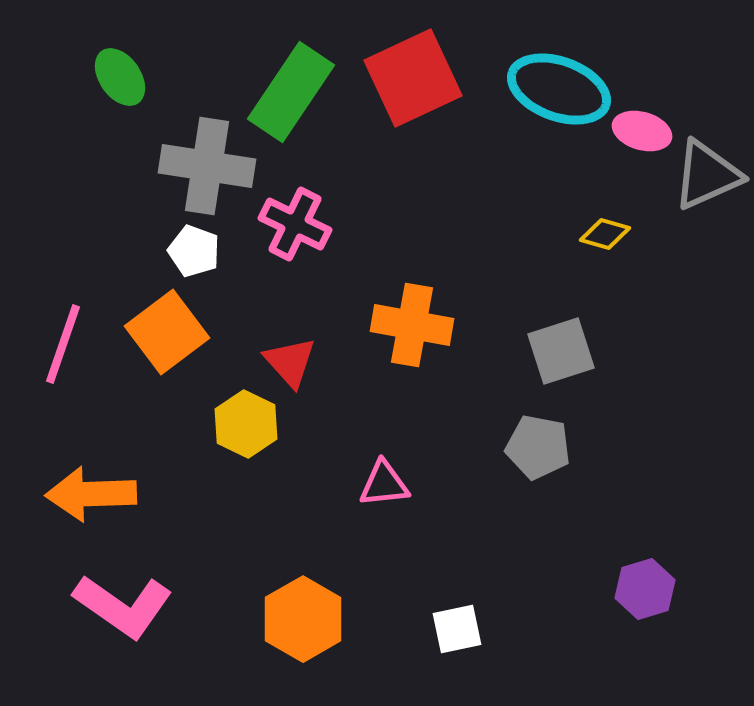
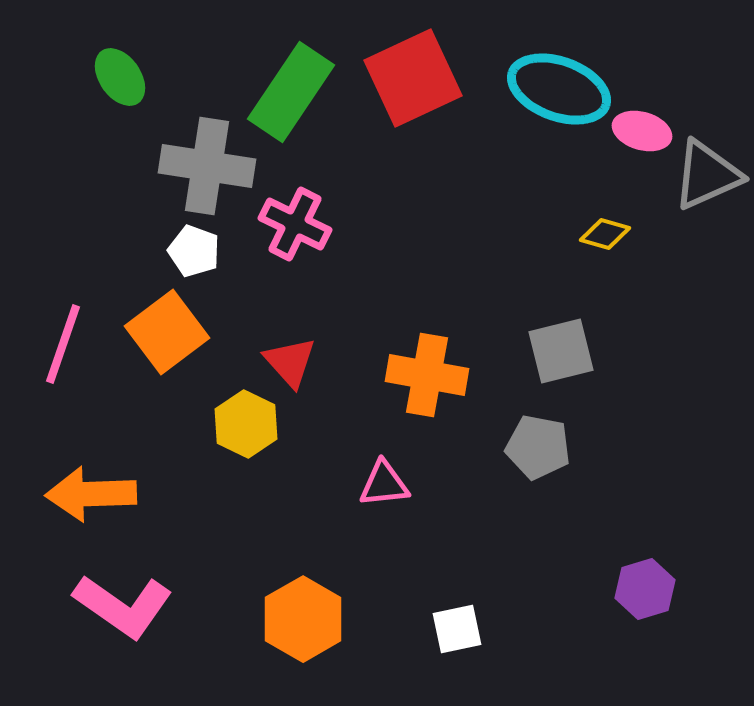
orange cross: moved 15 px right, 50 px down
gray square: rotated 4 degrees clockwise
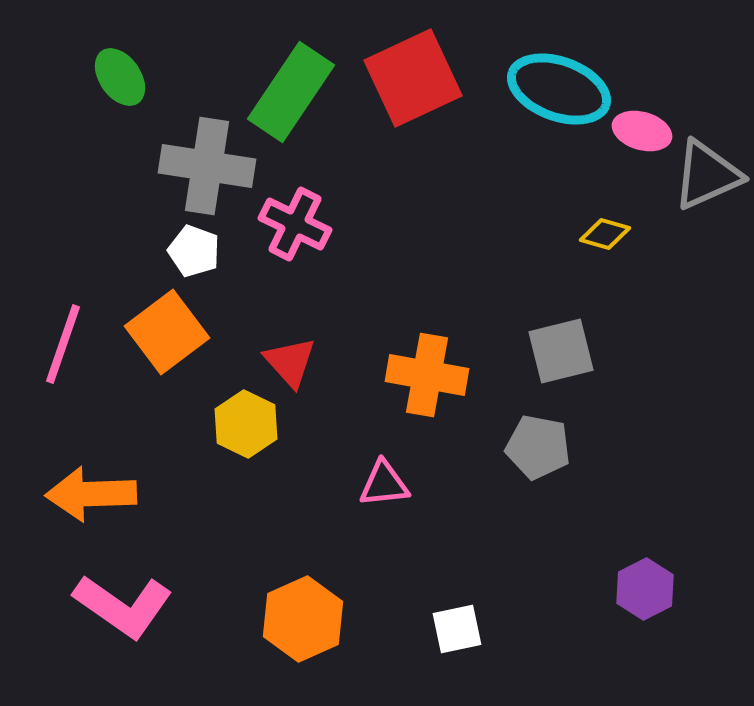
purple hexagon: rotated 10 degrees counterclockwise
orange hexagon: rotated 6 degrees clockwise
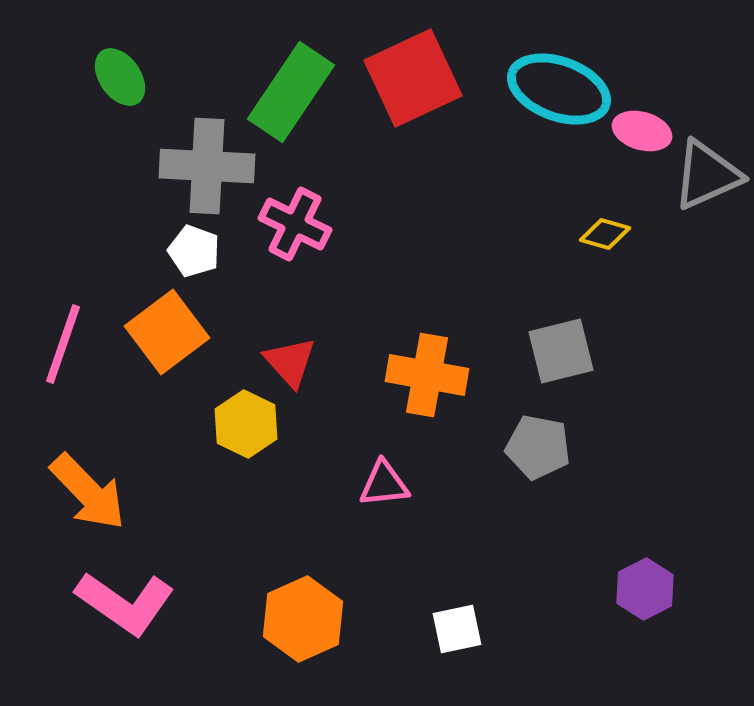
gray cross: rotated 6 degrees counterclockwise
orange arrow: moved 3 px left, 2 px up; rotated 132 degrees counterclockwise
pink L-shape: moved 2 px right, 3 px up
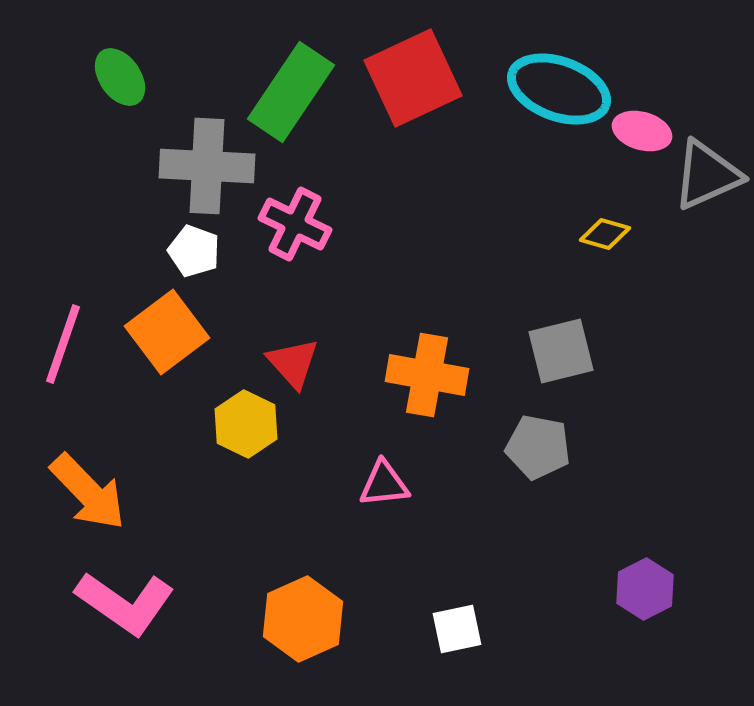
red triangle: moved 3 px right, 1 px down
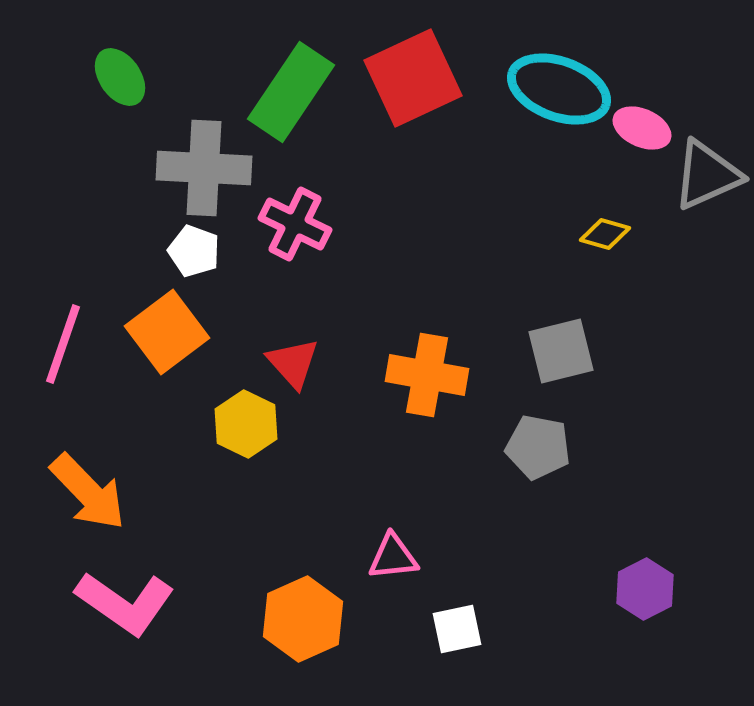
pink ellipse: moved 3 px up; rotated 8 degrees clockwise
gray cross: moved 3 px left, 2 px down
pink triangle: moved 9 px right, 73 px down
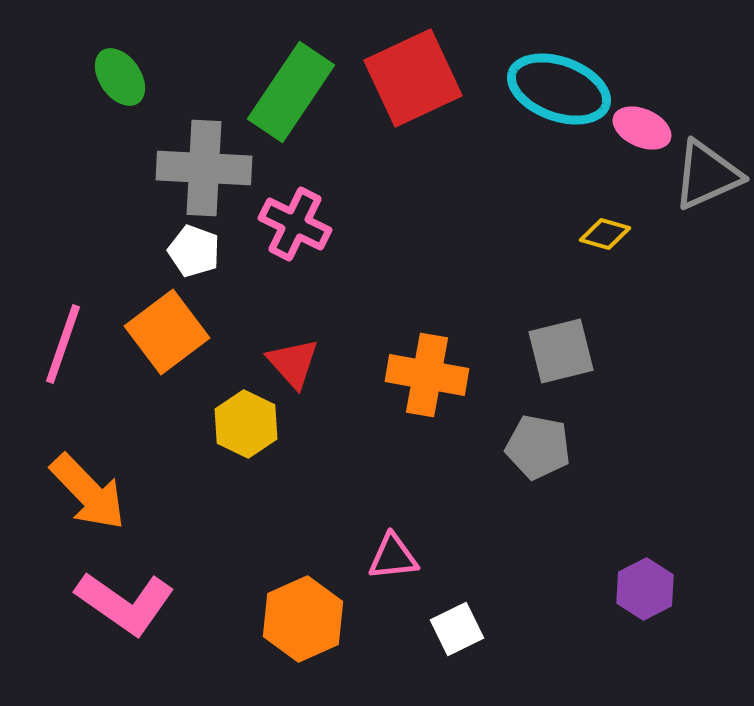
white square: rotated 14 degrees counterclockwise
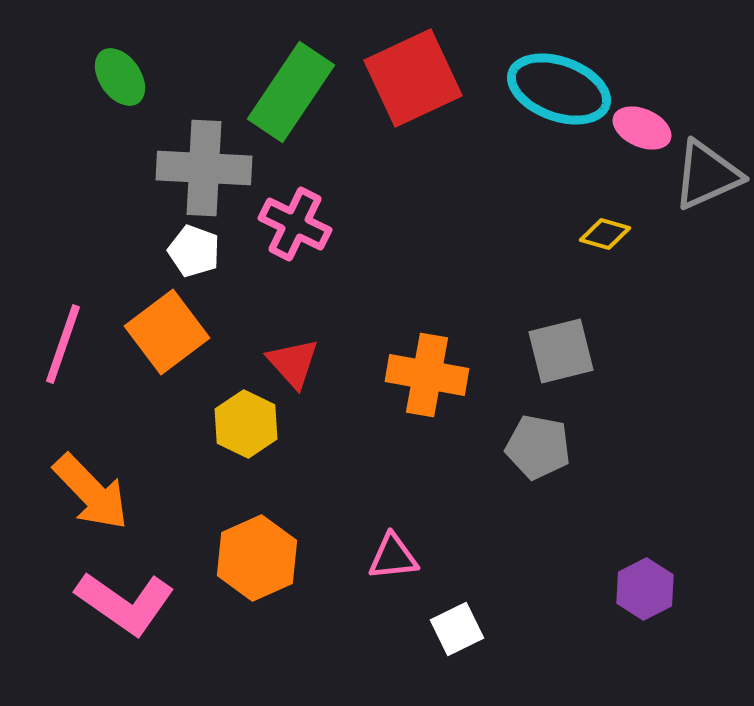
orange arrow: moved 3 px right
orange hexagon: moved 46 px left, 61 px up
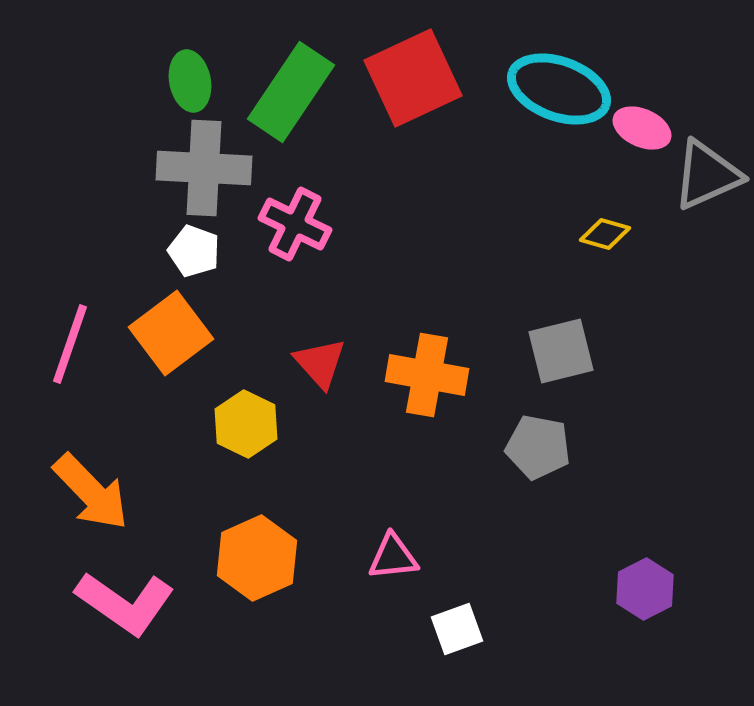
green ellipse: moved 70 px right, 4 px down; rotated 24 degrees clockwise
orange square: moved 4 px right, 1 px down
pink line: moved 7 px right
red triangle: moved 27 px right
white square: rotated 6 degrees clockwise
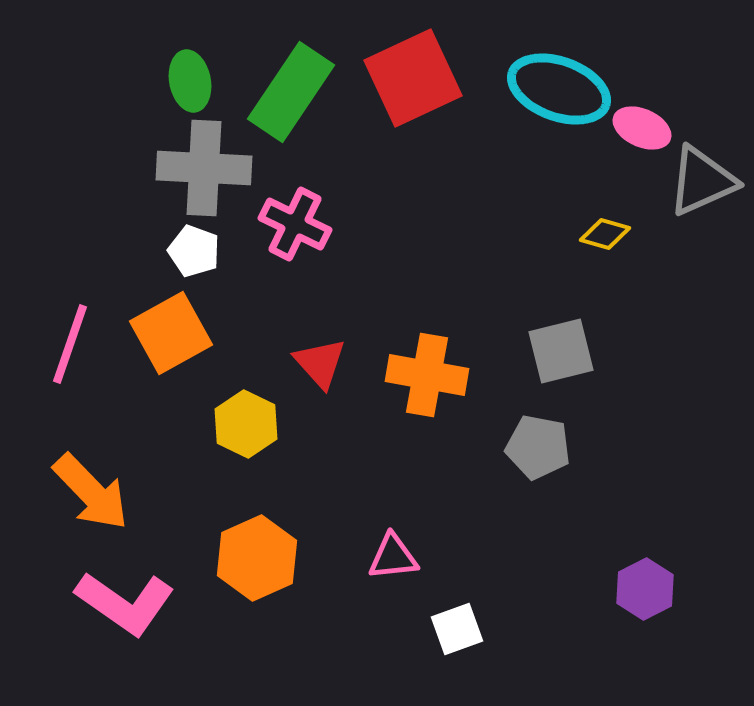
gray triangle: moved 5 px left, 6 px down
orange square: rotated 8 degrees clockwise
